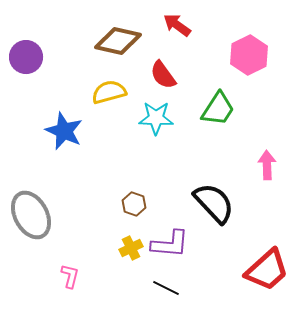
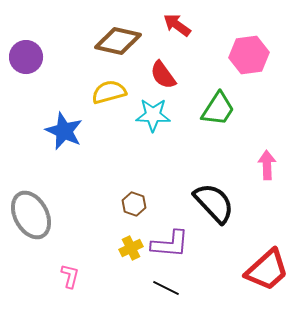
pink hexagon: rotated 18 degrees clockwise
cyan star: moved 3 px left, 3 px up
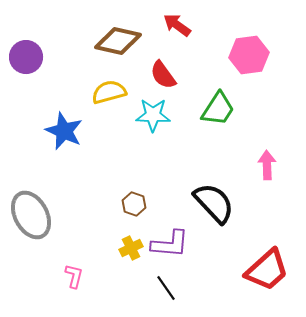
pink L-shape: moved 4 px right
black line: rotated 28 degrees clockwise
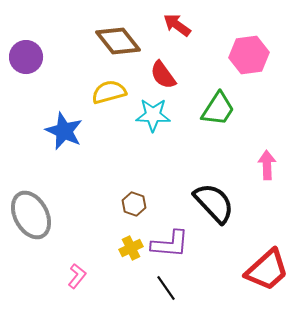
brown diamond: rotated 39 degrees clockwise
pink L-shape: moved 3 px right; rotated 25 degrees clockwise
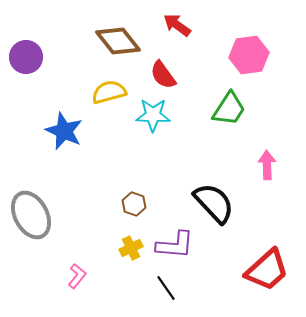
green trapezoid: moved 11 px right
purple L-shape: moved 5 px right, 1 px down
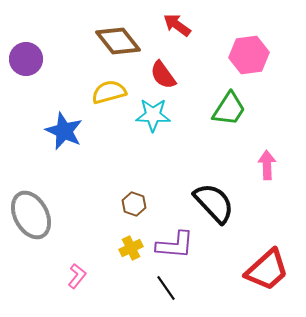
purple circle: moved 2 px down
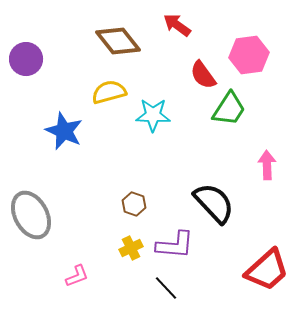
red semicircle: moved 40 px right
pink L-shape: rotated 30 degrees clockwise
black line: rotated 8 degrees counterclockwise
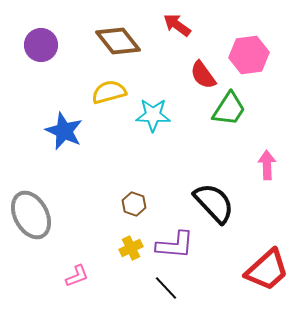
purple circle: moved 15 px right, 14 px up
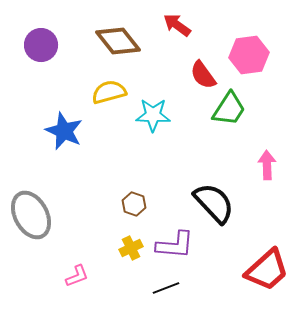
black line: rotated 68 degrees counterclockwise
